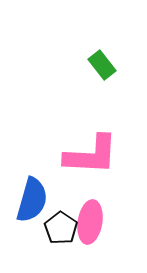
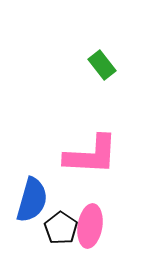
pink ellipse: moved 4 px down
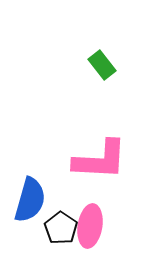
pink L-shape: moved 9 px right, 5 px down
blue semicircle: moved 2 px left
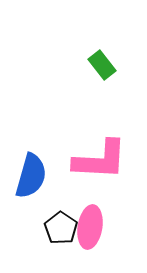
blue semicircle: moved 1 px right, 24 px up
pink ellipse: moved 1 px down
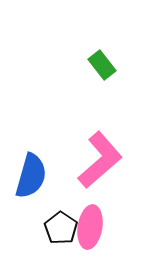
pink L-shape: rotated 44 degrees counterclockwise
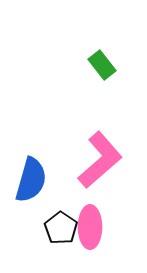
blue semicircle: moved 4 px down
pink ellipse: rotated 9 degrees counterclockwise
